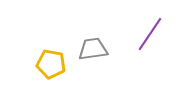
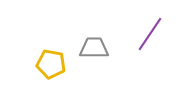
gray trapezoid: moved 1 px right, 1 px up; rotated 8 degrees clockwise
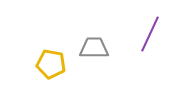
purple line: rotated 9 degrees counterclockwise
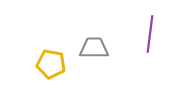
purple line: rotated 18 degrees counterclockwise
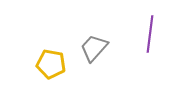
gray trapezoid: rotated 48 degrees counterclockwise
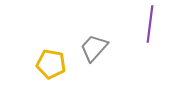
purple line: moved 10 px up
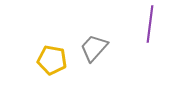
yellow pentagon: moved 1 px right, 4 px up
